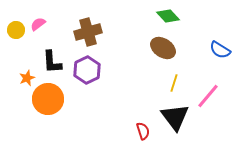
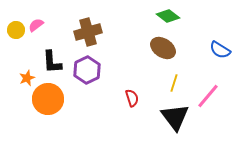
green diamond: rotated 10 degrees counterclockwise
pink semicircle: moved 2 px left, 1 px down
red semicircle: moved 11 px left, 33 px up
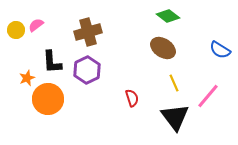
yellow line: rotated 42 degrees counterclockwise
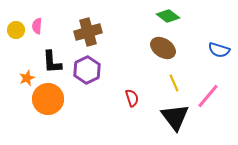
pink semicircle: moved 1 px right, 1 px down; rotated 49 degrees counterclockwise
blue semicircle: moved 1 px left; rotated 15 degrees counterclockwise
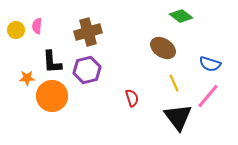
green diamond: moved 13 px right
blue semicircle: moved 9 px left, 14 px down
purple hexagon: rotated 12 degrees clockwise
orange star: rotated 21 degrees clockwise
orange circle: moved 4 px right, 3 px up
black triangle: moved 3 px right
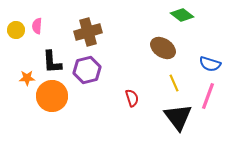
green diamond: moved 1 px right, 1 px up
pink line: rotated 20 degrees counterclockwise
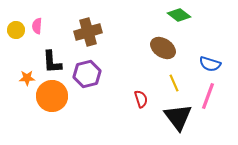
green diamond: moved 3 px left
purple hexagon: moved 4 px down
red semicircle: moved 9 px right, 1 px down
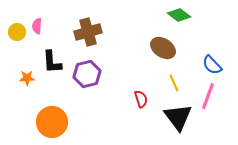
yellow circle: moved 1 px right, 2 px down
blue semicircle: moved 2 px right, 1 px down; rotated 30 degrees clockwise
orange circle: moved 26 px down
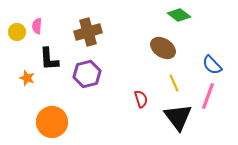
black L-shape: moved 3 px left, 3 px up
orange star: rotated 21 degrees clockwise
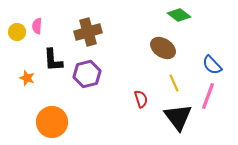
black L-shape: moved 4 px right, 1 px down
